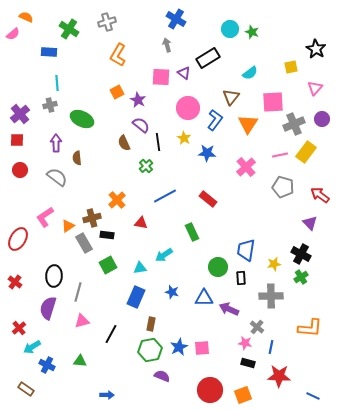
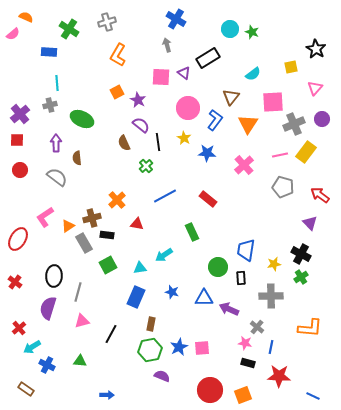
cyan semicircle at (250, 73): moved 3 px right, 1 px down
pink cross at (246, 167): moved 2 px left, 2 px up
red triangle at (141, 223): moved 4 px left, 1 px down
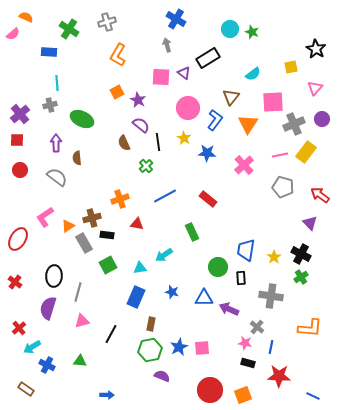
orange cross at (117, 200): moved 3 px right, 1 px up; rotated 24 degrees clockwise
yellow star at (274, 264): moved 7 px up; rotated 24 degrees counterclockwise
gray cross at (271, 296): rotated 10 degrees clockwise
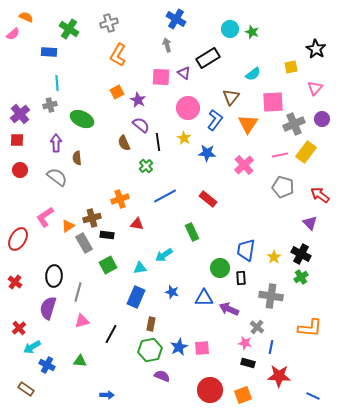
gray cross at (107, 22): moved 2 px right, 1 px down
green circle at (218, 267): moved 2 px right, 1 px down
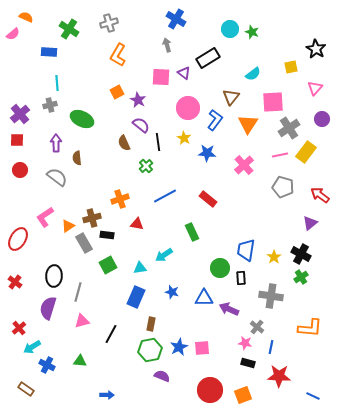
gray cross at (294, 124): moved 5 px left, 4 px down; rotated 10 degrees counterclockwise
purple triangle at (310, 223): rotated 35 degrees clockwise
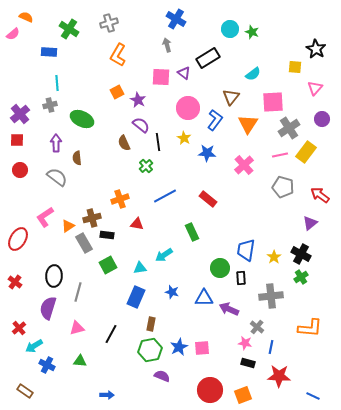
yellow square at (291, 67): moved 4 px right; rotated 16 degrees clockwise
gray cross at (271, 296): rotated 15 degrees counterclockwise
pink triangle at (82, 321): moved 5 px left, 7 px down
cyan arrow at (32, 347): moved 2 px right, 1 px up
brown rectangle at (26, 389): moved 1 px left, 2 px down
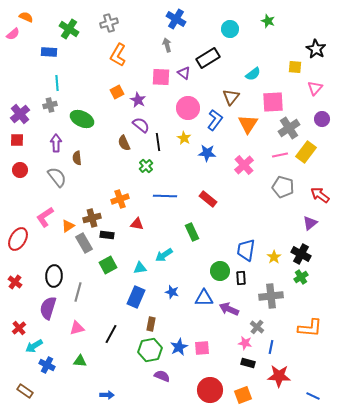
green star at (252, 32): moved 16 px right, 11 px up
gray semicircle at (57, 177): rotated 15 degrees clockwise
blue line at (165, 196): rotated 30 degrees clockwise
green circle at (220, 268): moved 3 px down
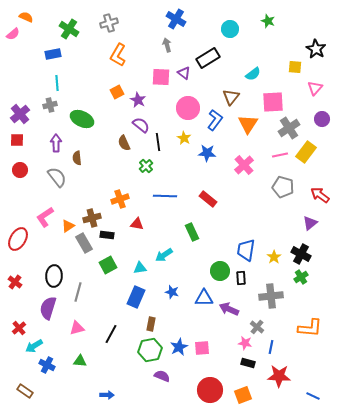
blue rectangle at (49, 52): moved 4 px right, 2 px down; rotated 14 degrees counterclockwise
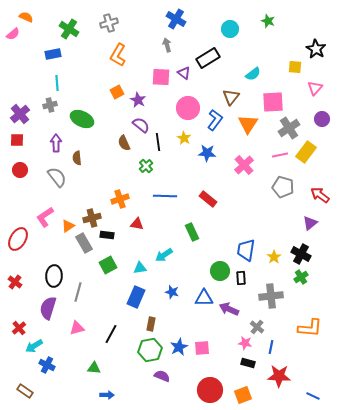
green triangle at (80, 361): moved 14 px right, 7 px down
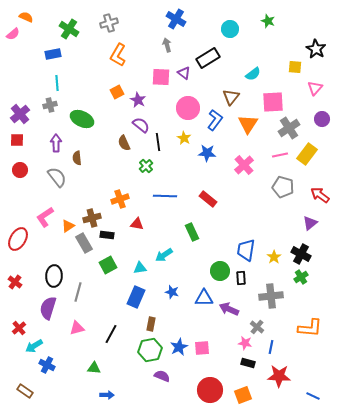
yellow rectangle at (306, 152): moved 1 px right, 2 px down
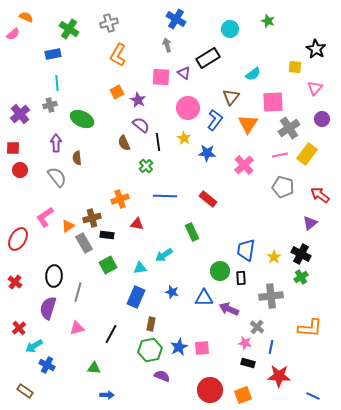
red square at (17, 140): moved 4 px left, 8 px down
